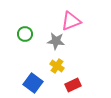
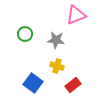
pink triangle: moved 5 px right, 6 px up
gray star: moved 1 px up
yellow cross: rotated 16 degrees counterclockwise
red rectangle: rotated 14 degrees counterclockwise
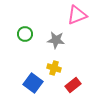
pink triangle: moved 1 px right
yellow cross: moved 3 px left, 2 px down
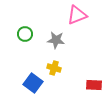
red rectangle: moved 21 px right; rotated 42 degrees clockwise
